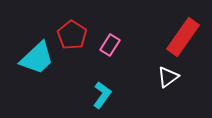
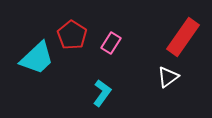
pink rectangle: moved 1 px right, 2 px up
cyan L-shape: moved 2 px up
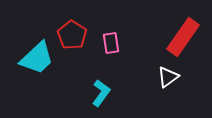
pink rectangle: rotated 40 degrees counterclockwise
cyan L-shape: moved 1 px left
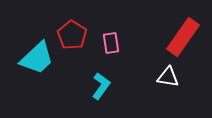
white triangle: rotated 45 degrees clockwise
cyan L-shape: moved 7 px up
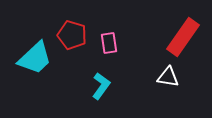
red pentagon: rotated 16 degrees counterclockwise
pink rectangle: moved 2 px left
cyan trapezoid: moved 2 px left
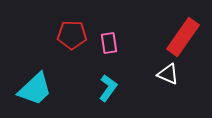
red pentagon: rotated 16 degrees counterclockwise
cyan trapezoid: moved 31 px down
white triangle: moved 3 px up; rotated 15 degrees clockwise
cyan L-shape: moved 7 px right, 2 px down
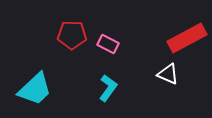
red rectangle: moved 4 px right, 1 px down; rotated 27 degrees clockwise
pink rectangle: moved 1 px left, 1 px down; rotated 55 degrees counterclockwise
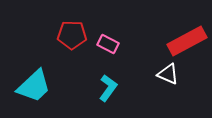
red rectangle: moved 3 px down
cyan trapezoid: moved 1 px left, 3 px up
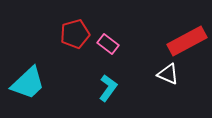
red pentagon: moved 3 px right, 1 px up; rotated 16 degrees counterclockwise
pink rectangle: rotated 10 degrees clockwise
cyan trapezoid: moved 6 px left, 3 px up
